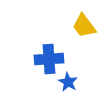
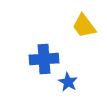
blue cross: moved 5 px left
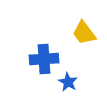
yellow trapezoid: moved 7 px down
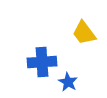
blue cross: moved 2 px left, 3 px down
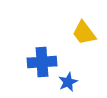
blue star: rotated 18 degrees clockwise
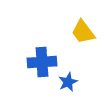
yellow trapezoid: moved 1 px left, 1 px up
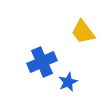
blue cross: rotated 20 degrees counterclockwise
